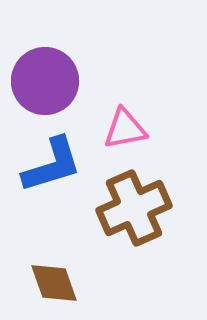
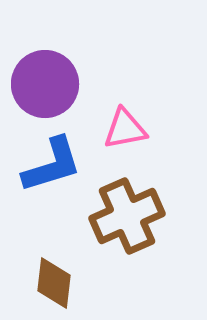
purple circle: moved 3 px down
brown cross: moved 7 px left, 8 px down
brown diamond: rotated 26 degrees clockwise
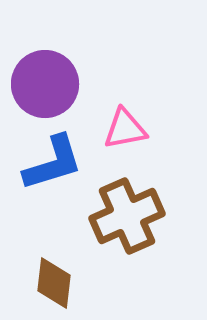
blue L-shape: moved 1 px right, 2 px up
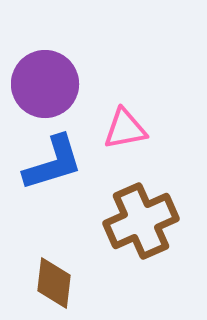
brown cross: moved 14 px right, 5 px down
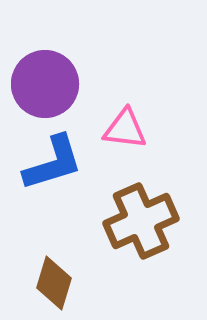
pink triangle: rotated 18 degrees clockwise
brown diamond: rotated 10 degrees clockwise
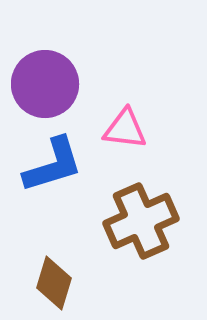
blue L-shape: moved 2 px down
